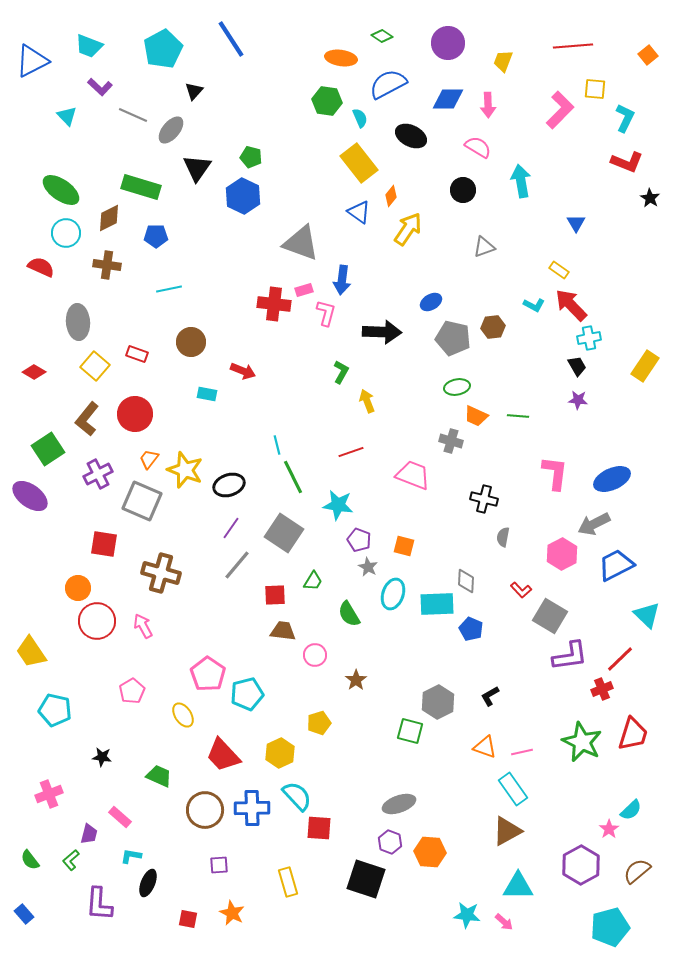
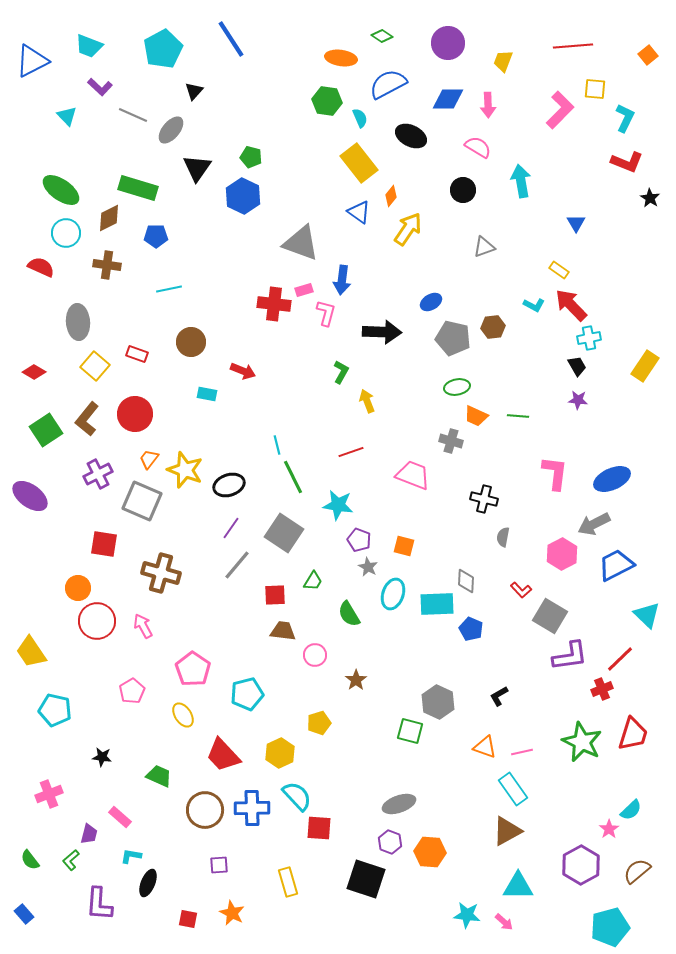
green rectangle at (141, 187): moved 3 px left, 1 px down
green square at (48, 449): moved 2 px left, 19 px up
pink pentagon at (208, 674): moved 15 px left, 5 px up
black L-shape at (490, 696): moved 9 px right
gray hexagon at (438, 702): rotated 8 degrees counterclockwise
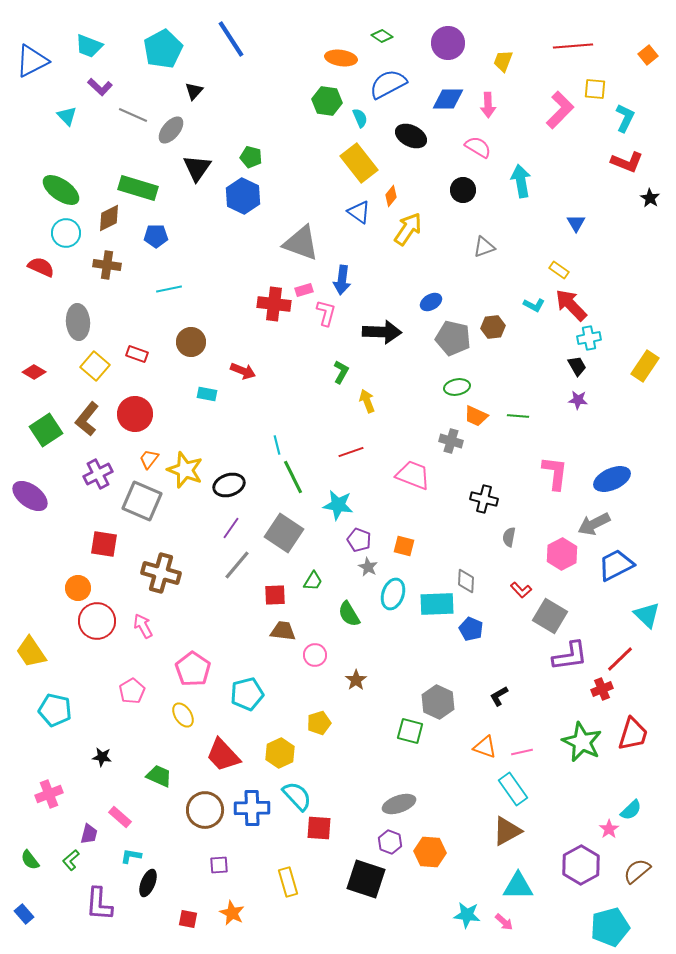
gray semicircle at (503, 537): moved 6 px right
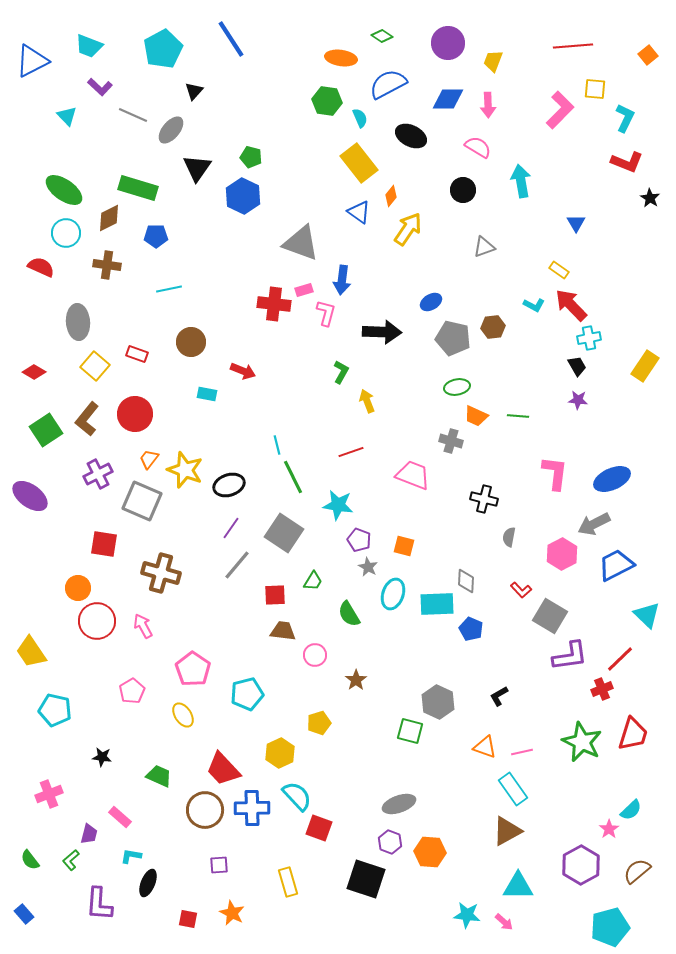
yellow trapezoid at (503, 61): moved 10 px left
green ellipse at (61, 190): moved 3 px right
red trapezoid at (223, 755): moved 14 px down
red square at (319, 828): rotated 16 degrees clockwise
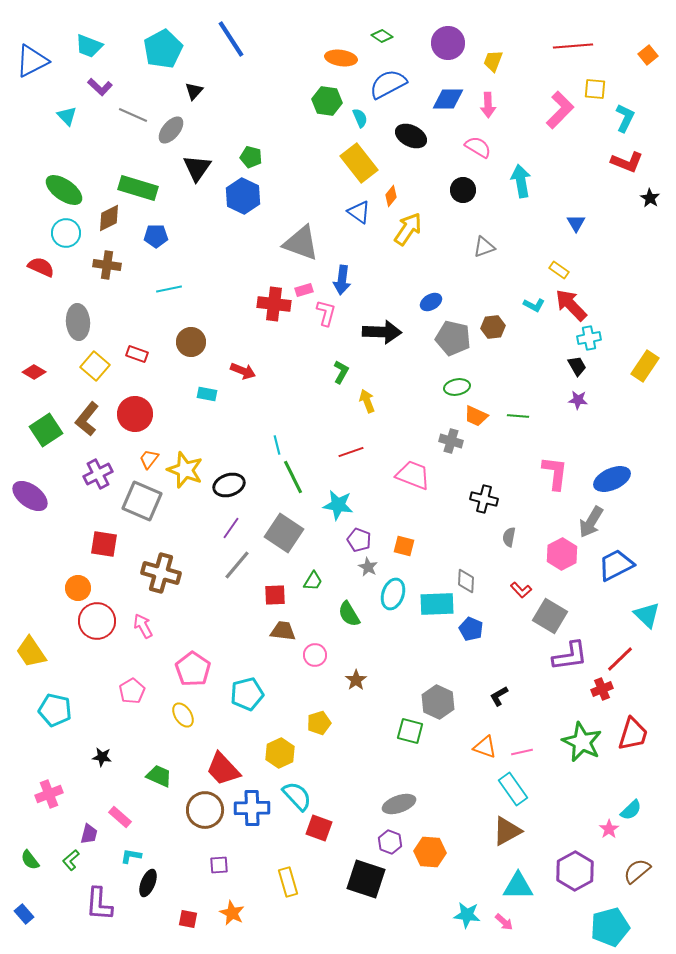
gray arrow at (594, 524): moved 3 px left, 2 px up; rotated 32 degrees counterclockwise
purple hexagon at (581, 865): moved 6 px left, 6 px down
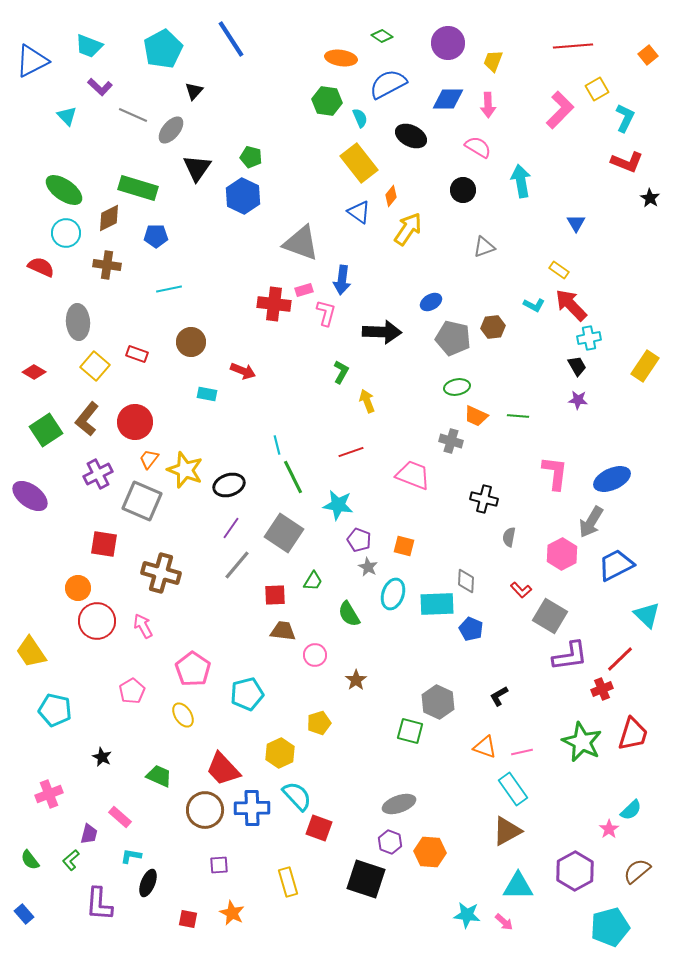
yellow square at (595, 89): moved 2 px right; rotated 35 degrees counterclockwise
red circle at (135, 414): moved 8 px down
black star at (102, 757): rotated 18 degrees clockwise
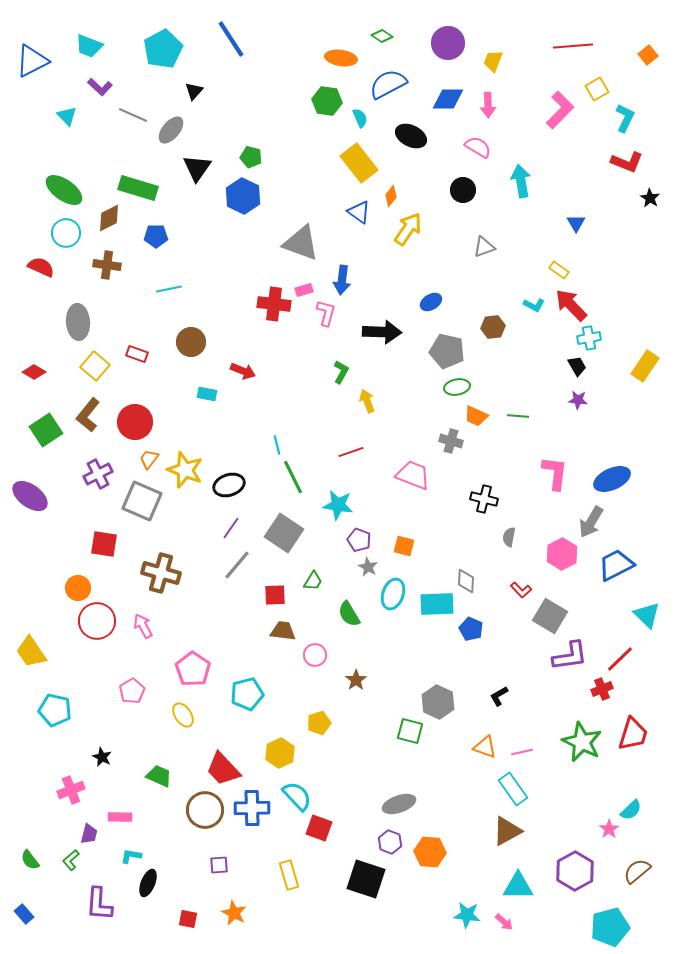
gray pentagon at (453, 338): moved 6 px left, 13 px down
brown L-shape at (87, 419): moved 1 px right, 4 px up
pink cross at (49, 794): moved 22 px right, 4 px up
pink rectangle at (120, 817): rotated 40 degrees counterclockwise
yellow rectangle at (288, 882): moved 1 px right, 7 px up
orange star at (232, 913): moved 2 px right
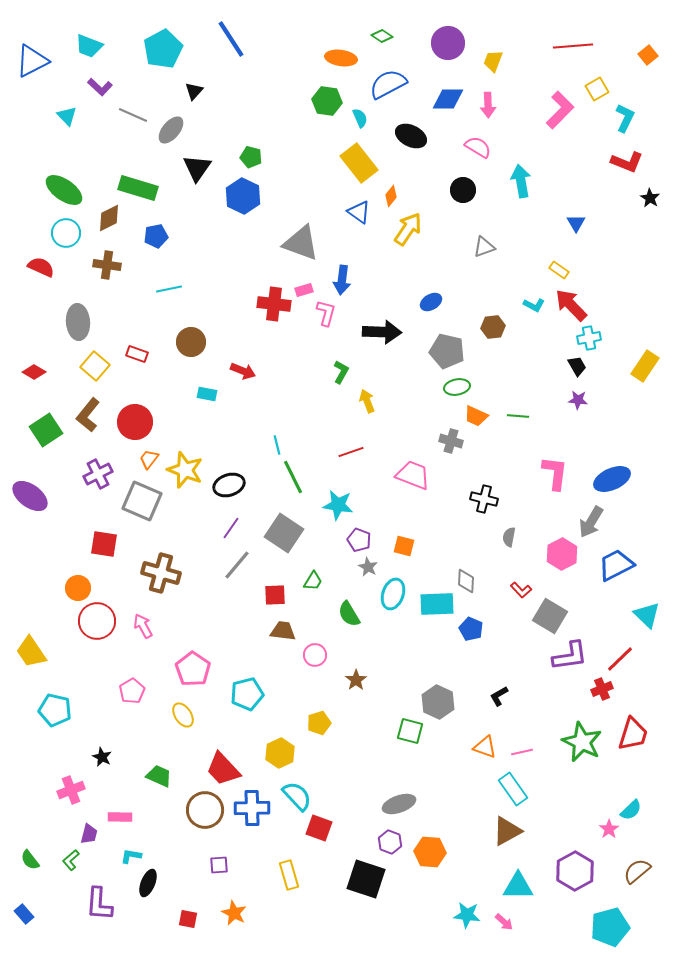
blue pentagon at (156, 236): rotated 10 degrees counterclockwise
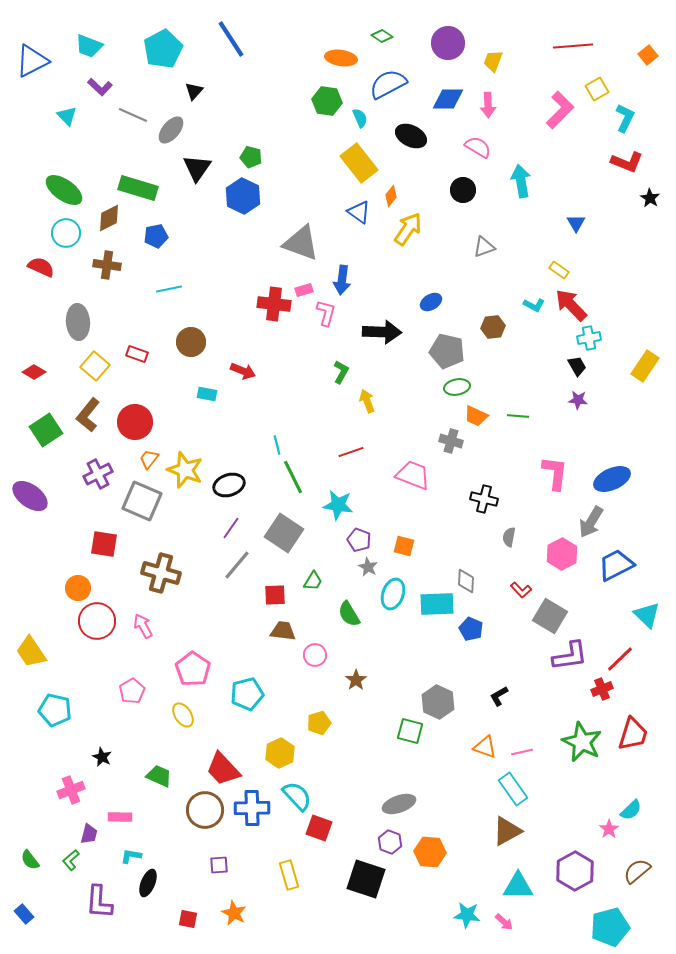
purple L-shape at (99, 904): moved 2 px up
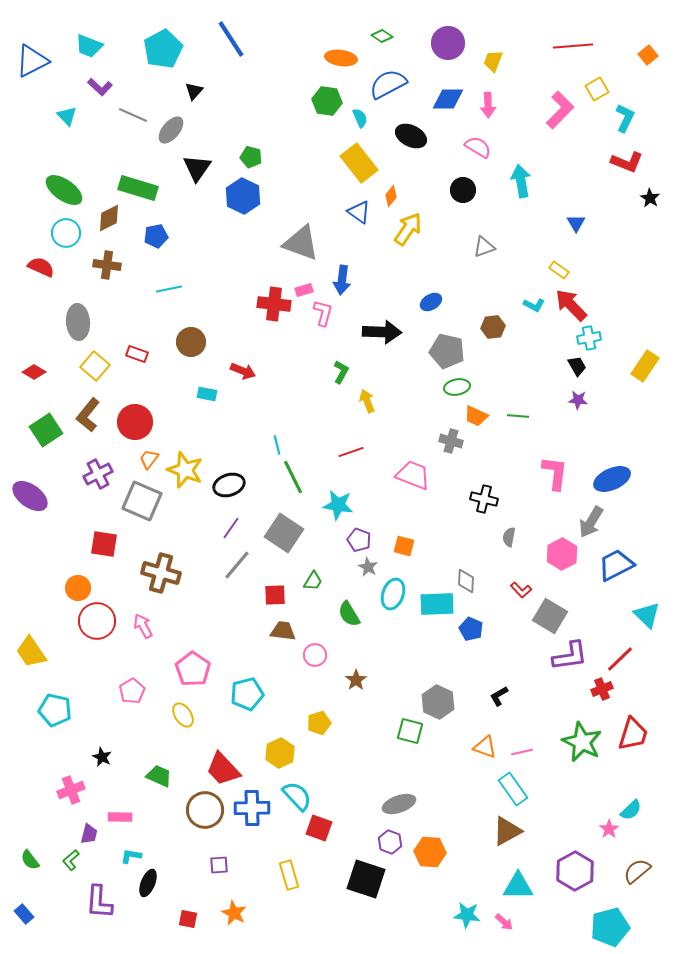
pink L-shape at (326, 313): moved 3 px left
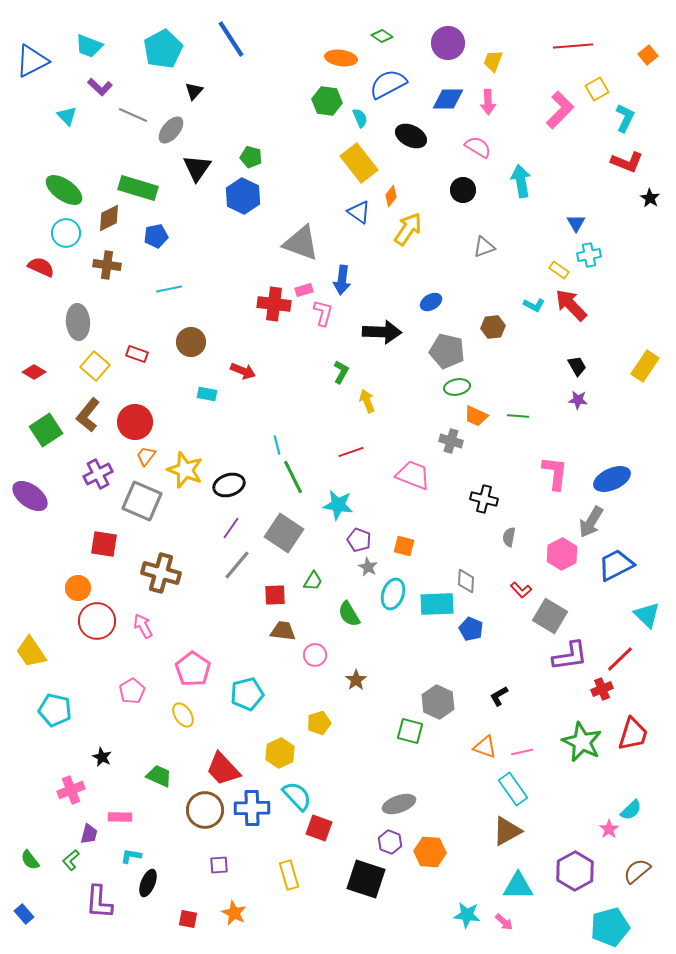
pink arrow at (488, 105): moved 3 px up
cyan cross at (589, 338): moved 83 px up
orange trapezoid at (149, 459): moved 3 px left, 3 px up
